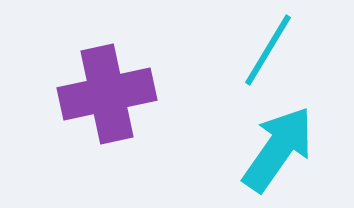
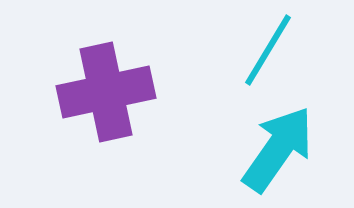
purple cross: moved 1 px left, 2 px up
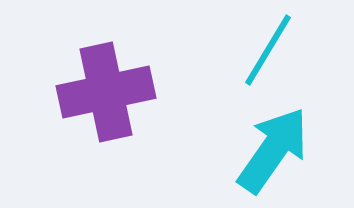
cyan arrow: moved 5 px left, 1 px down
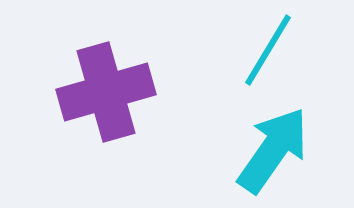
purple cross: rotated 4 degrees counterclockwise
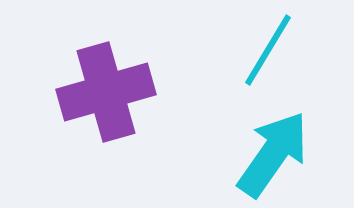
cyan arrow: moved 4 px down
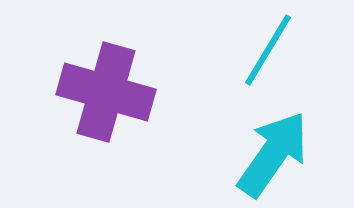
purple cross: rotated 32 degrees clockwise
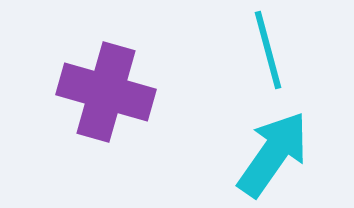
cyan line: rotated 46 degrees counterclockwise
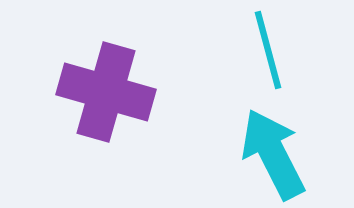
cyan arrow: rotated 62 degrees counterclockwise
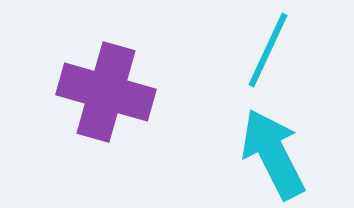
cyan line: rotated 40 degrees clockwise
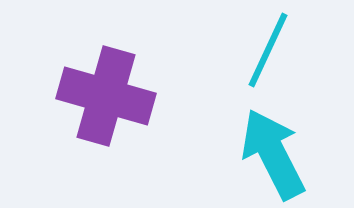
purple cross: moved 4 px down
